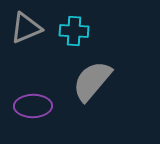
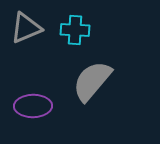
cyan cross: moved 1 px right, 1 px up
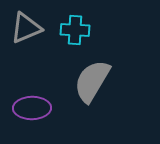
gray semicircle: rotated 9 degrees counterclockwise
purple ellipse: moved 1 px left, 2 px down
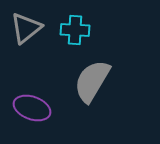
gray triangle: rotated 16 degrees counterclockwise
purple ellipse: rotated 21 degrees clockwise
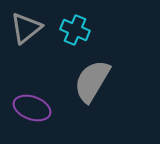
cyan cross: rotated 20 degrees clockwise
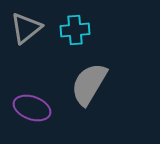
cyan cross: rotated 28 degrees counterclockwise
gray semicircle: moved 3 px left, 3 px down
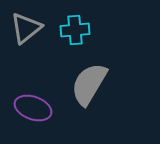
purple ellipse: moved 1 px right
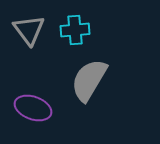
gray triangle: moved 3 px right, 2 px down; rotated 28 degrees counterclockwise
gray semicircle: moved 4 px up
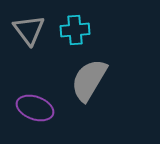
purple ellipse: moved 2 px right
